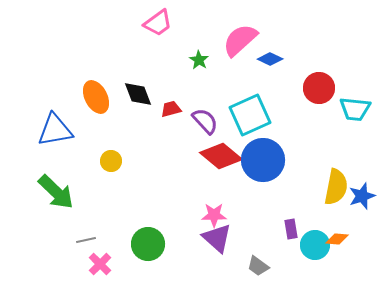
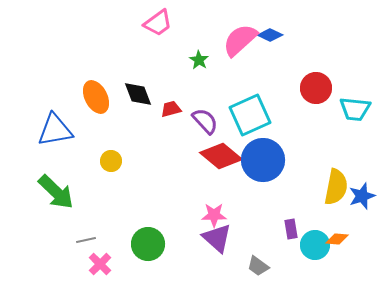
blue diamond: moved 24 px up
red circle: moved 3 px left
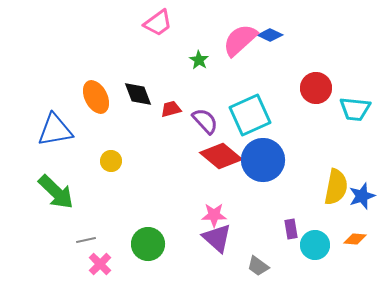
orange diamond: moved 18 px right
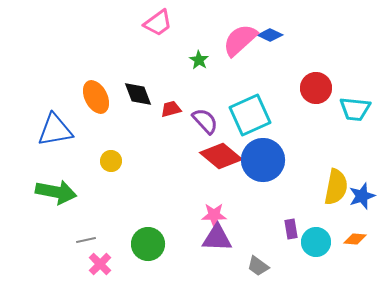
green arrow: rotated 33 degrees counterclockwise
purple triangle: rotated 40 degrees counterclockwise
cyan circle: moved 1 px right, 3 px up
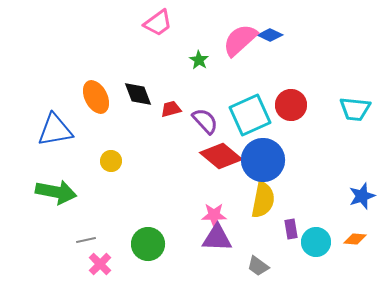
red circle: moved 25 px left, 17 px down
yellow semicircle: moved 73 px left, 13 px down
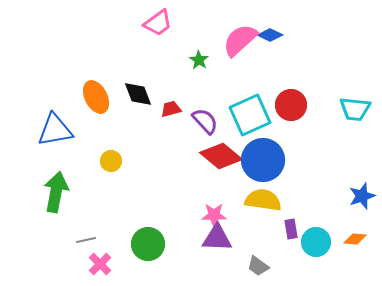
green arrow: rotated 90 degrees counterclockwise
yellow semicircle: rotated 93 degrees counterclockwise
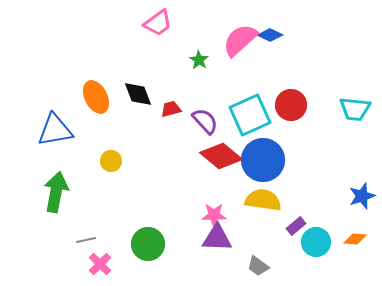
purple rectangle: moved 5 px right, 3 px up; rotated 60 degrees clockwise
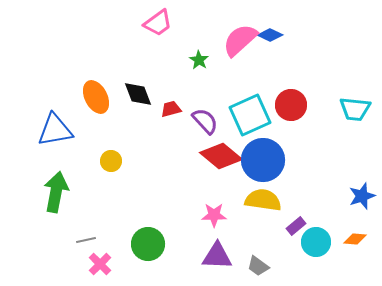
purple triangle: moved 18 px down
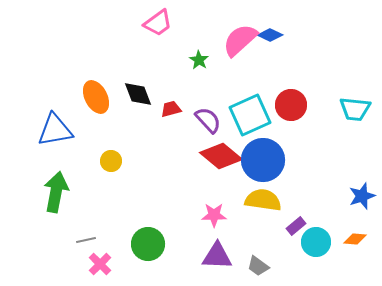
purple semicircle: moved 3 px right, 1 px up
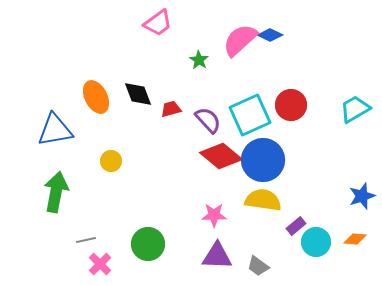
cyan trapezoid: rotated 144 degrees clockwise
